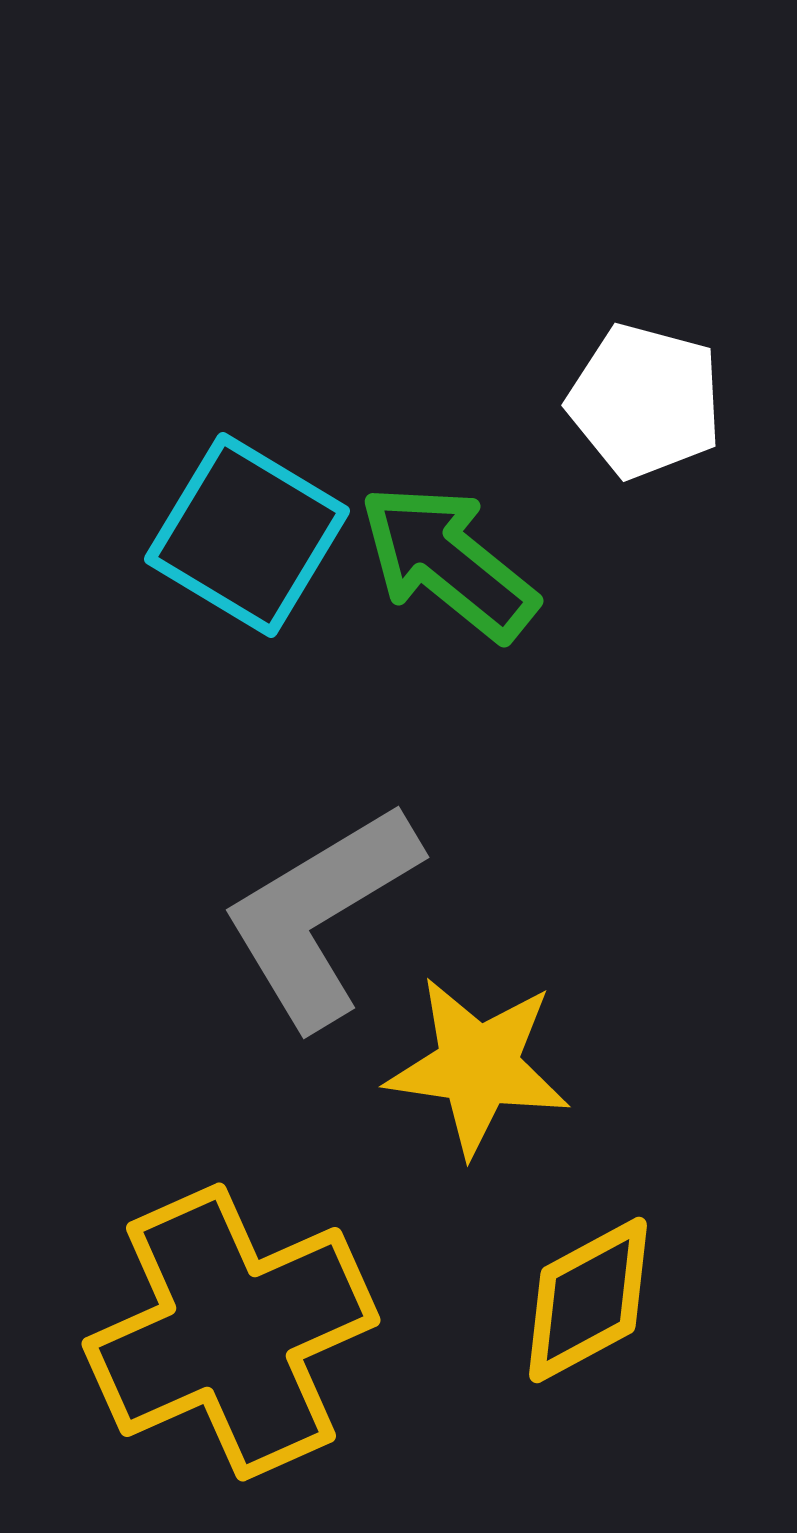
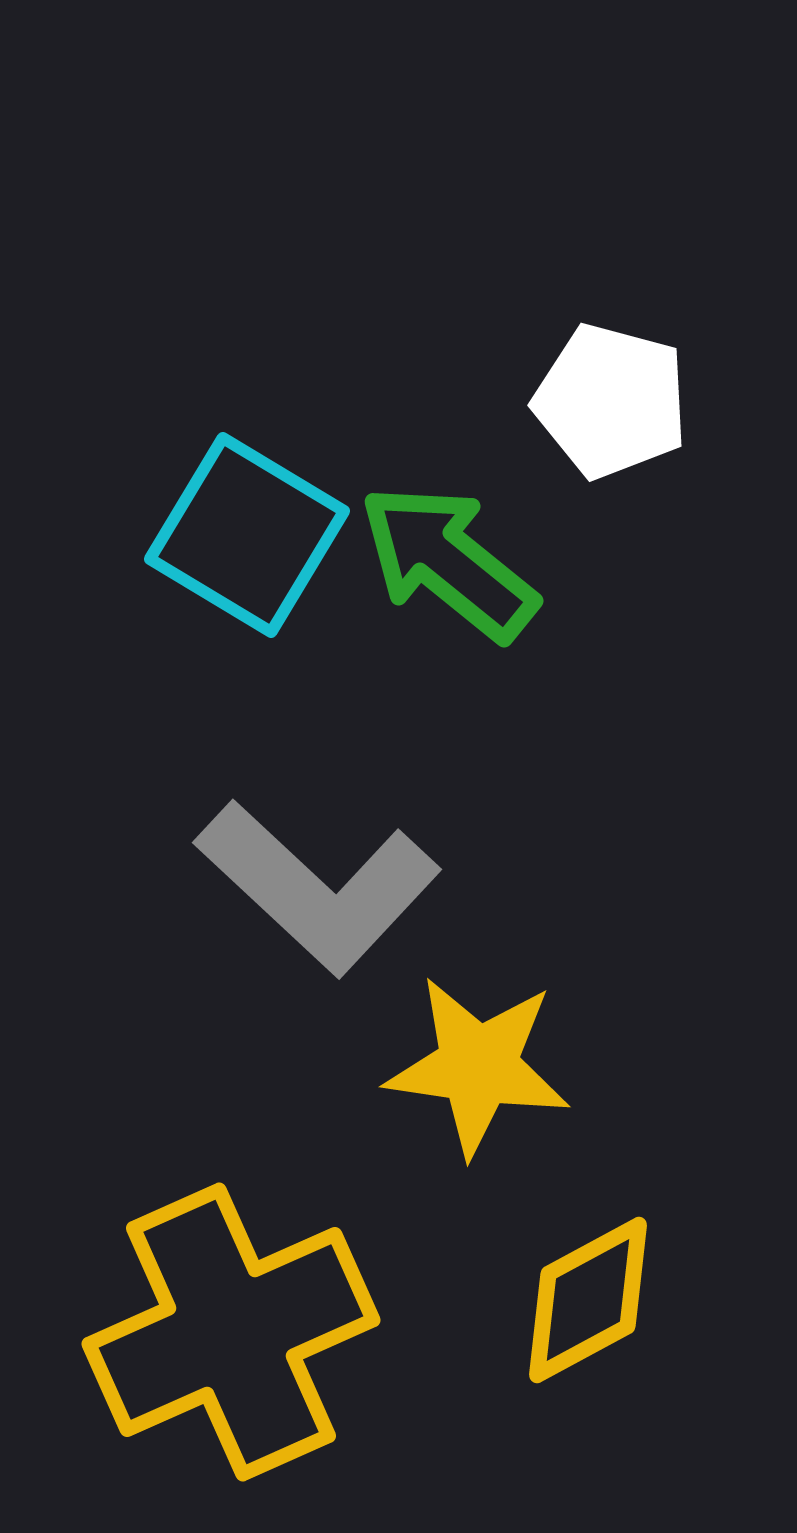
white pentagon: moved 34 px left
gray L-shape: moved 3 px left, 28 px up; rotated 106 degrees counterclockwise
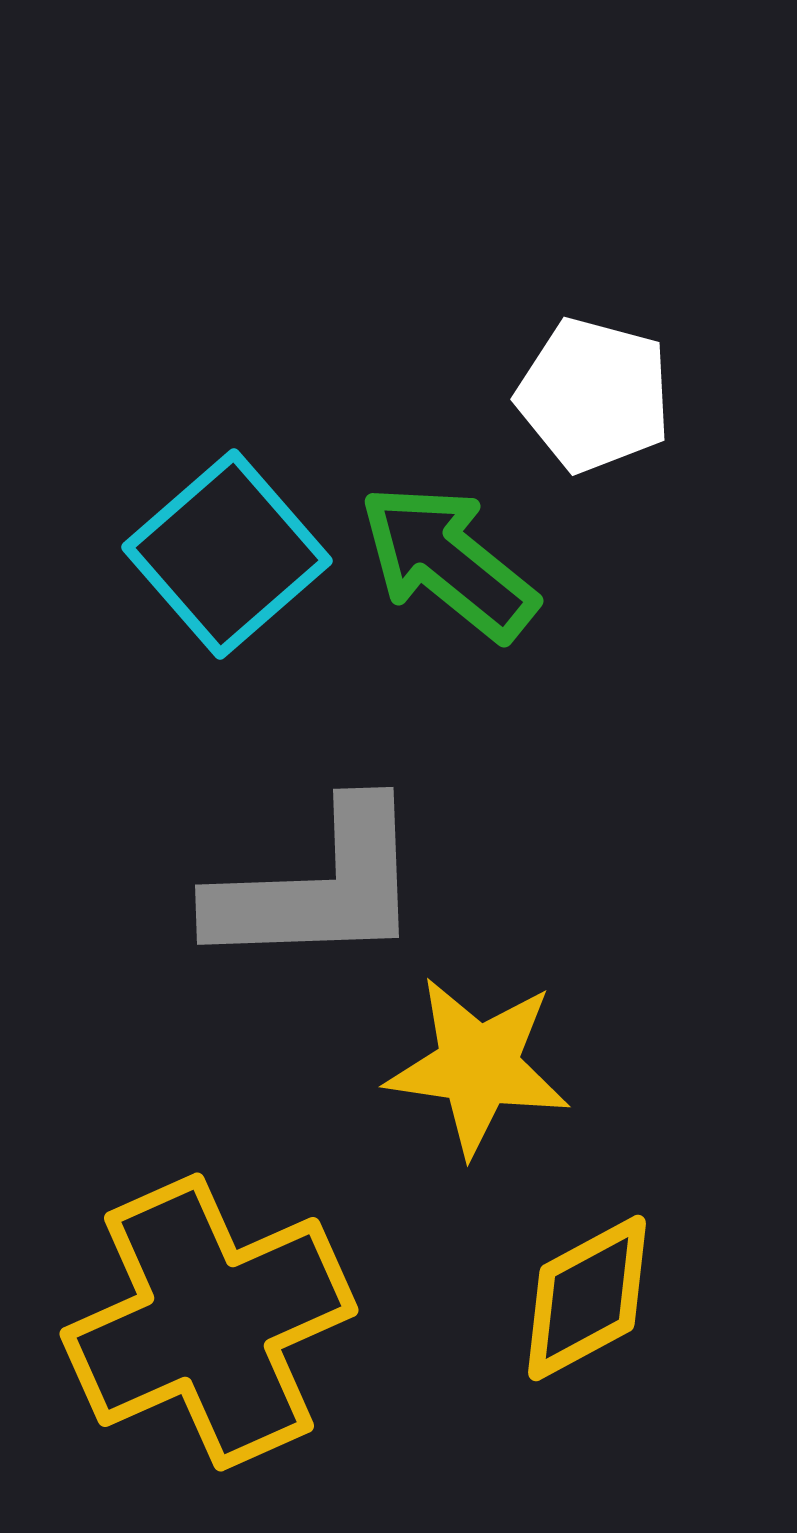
white pentagon: moved 17 px left, 6 px up
cyan square: moved 20 px left, 19 px down; rotated 18 degrees clockwise
gray L-shape: rotated 45 degrees counterclockwise
yellow diamond: moved 1 px left, 2 px up
yellow cross: moved 22 px left, 10 px up
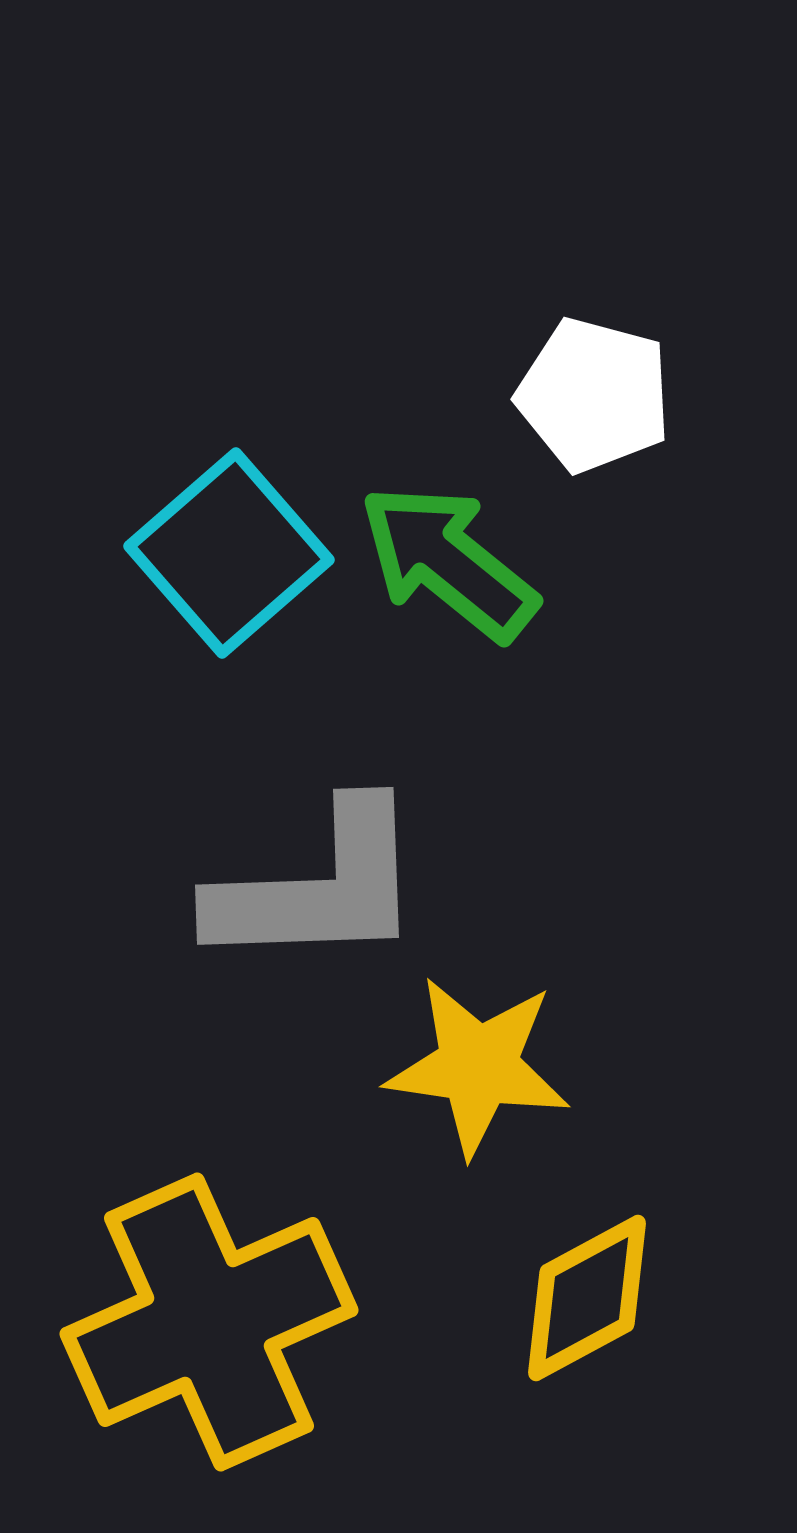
cyan square: moved 2 px right, 1 px up
